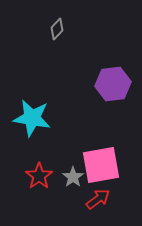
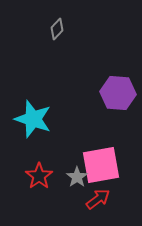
purple hexagon: moved 5 px right, 9 px down; rotated 12 degrees clockwise
cyan star: moved 1 px right, 1 px down; rotated 9 degrees clockwise
gray star: moved 4 px right
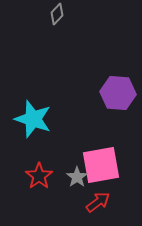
gray diamond: moved 15 px up
red arrow: moved 3 px down
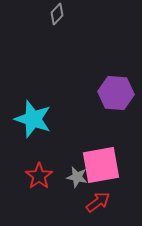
purple hexagon: moved 2 px left
gray star: rotated 25 degrees counterclockwise
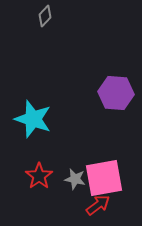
gray diamond: moved 12 px left, 2 px down
pink square: moved 3 px right, 13 px down
gray star: moved 2 px left, 2 px down
red arrow: moved 3 px down
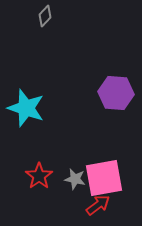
cyan star: moved 7 px left, 11 px up
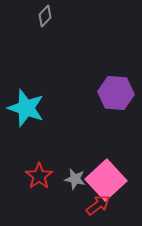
pink square: moved 2 px right, 2 px down; rotated 33 degrees counterclockwise
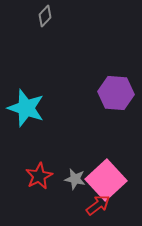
red star: rotated 8 degrees clockwise
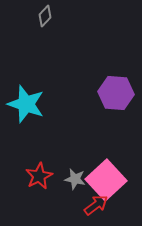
cyan star: moved 4 px up
red arrow: moved 2 px left
